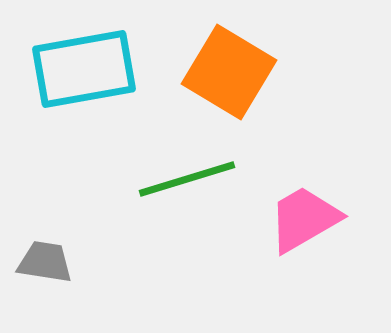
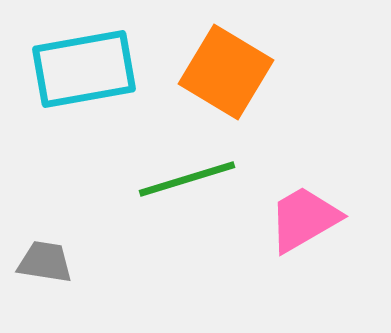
orange square: moved 3 px left
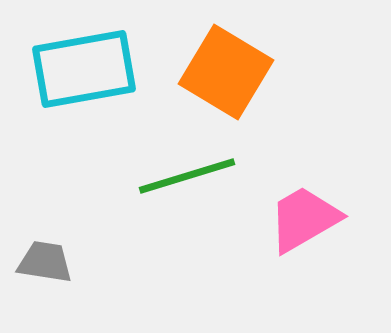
green line: moved 3 px up
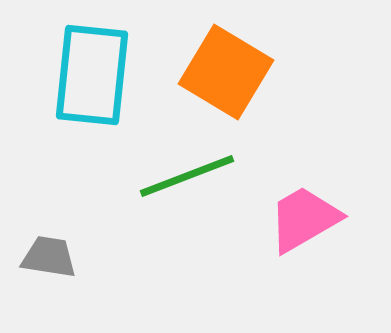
cyan rectangle: moved 8 px right, 6 px down; rotated 74 degrees counterclockwise
green line: rotated 4 degrees counterclockwise
gray trapezoid: moved 4 px right, 5 px up
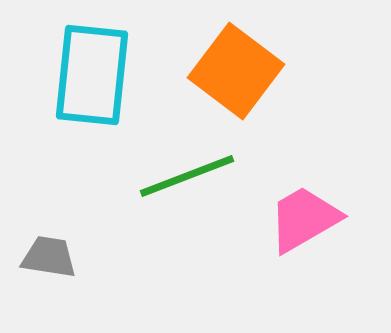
orange square: moved 10 px right, 1 px up; rotated 6 degrees clockwise
